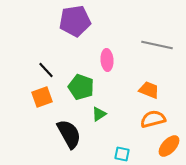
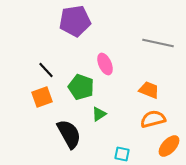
gray line: moved 1 px right, 2 px up
pink ellipse: moved 2 px left, 4 px down; rotated 20 degrees counterclockwise
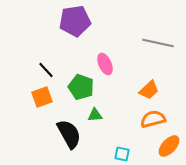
orange trapezoid: rotated 115 degrees clockwise
green triangle: moved 4 px left, 1 px down; rotated 28 degrees clockwise
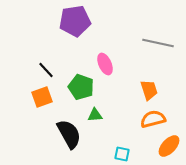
orange trapezoid: rotated 65 degrees counterclockwise
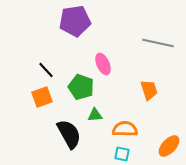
pink ellipse: moved 2 px left
orange semicircle: moved 28 px left, 10 px down; rotated 15 degrees clockwise
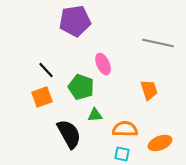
orange ellipse: moved 9 px left, 3 px up; rotated 25 degrees clockwise
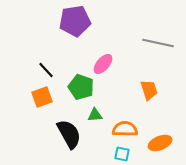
pink ellipse: rotated 65 degrees clockwise
